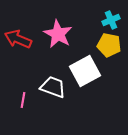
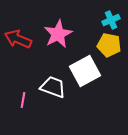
pink star: rotated 16 degrees clockwise
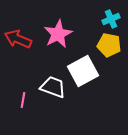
cyan cross: moved 1 px up
white square: moved 2 px left
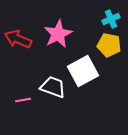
pink line: rotated 70 degrees clockwise
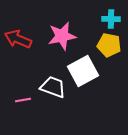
cyan cross: rotated 24 degrees clockwise
pink star: moved 4 px right, 2 px down; rotated 16 degrees clockwise
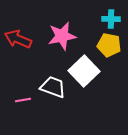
white square: moved 1 px right; rotated 16 degrees counterclockwise
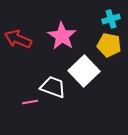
cyan cross: rotated 18 degrees counterclockwise
pink star: rotated 28 degrees counterclockwise
pink line: moved 7 px right, 2 px down
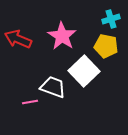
yellow pentagon: moved 3 px left, 1 px down
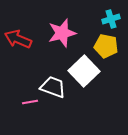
pink star: moved 3 px up; rotated 24 degrees clockwise
